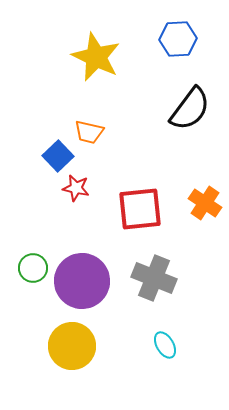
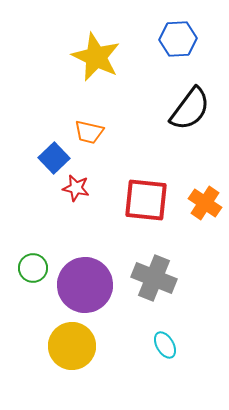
blue square: moved 4 px left, 2 px down
red square: moved 6 px right, 9 px up; rotated 12 degrees clockwise
purple circle: moved 3 px right, 4 px down
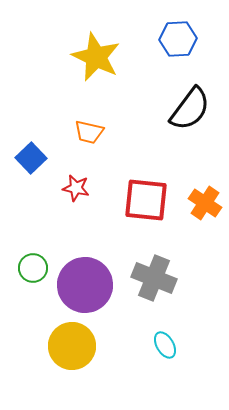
blue square: moved 23 px left
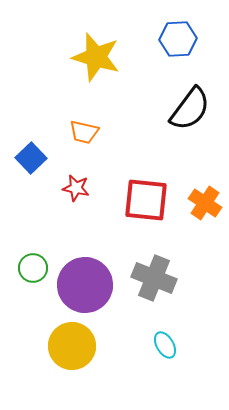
yellow star: rotated 9 degrees counterclockwise
orange trapezoid: moved 5 px left
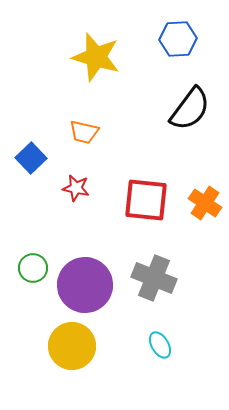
cyan ellipse: moved 5 px left
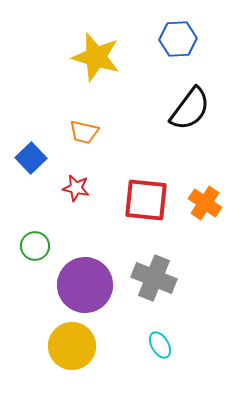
green circle: moved 2 px right, 22 px up
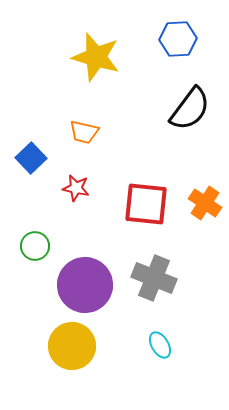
red square: moved 4 px down
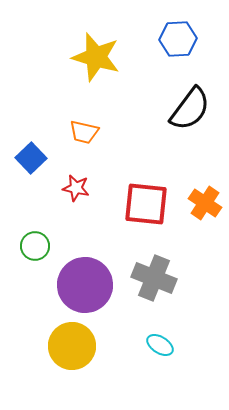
cyan ellipse: rotated 28 degrees counterclockwise
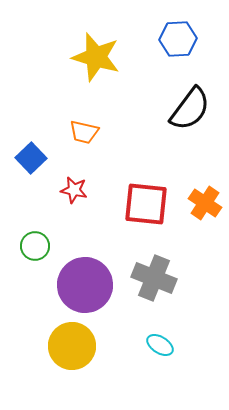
red star: moved 2 px left, 2 px down
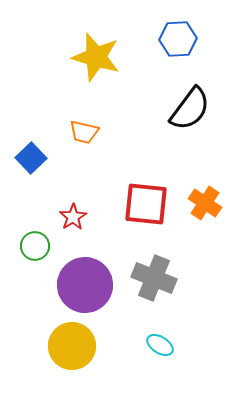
red star: moved 1 px left, 27 px down; rotated 28 degrees clockwise
